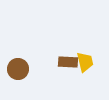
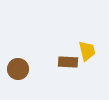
yellow trapezoid: moved 2 px right, 11 px up
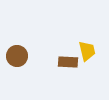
brown circle: moved 1 px left, 13 px up
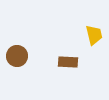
yellow trapezoid: moved 7 px right, 16 px up
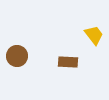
yellow trapezoid: rotated 25 degrees counterclockwise
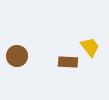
yellow trapezoid: moved 4 px left, 12 px down
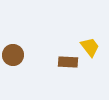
brown circle: moved 4 px left, 1 px up
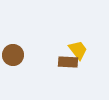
yellow trapezoid: moved 12 px left, 3 px down
